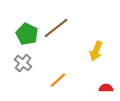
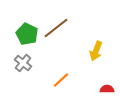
orange line: moved 3 px right
red semicircle: moved 1 px right, 1 px down
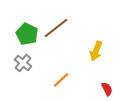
red semicircle: rotated 64 degrees clockwise
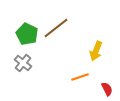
orange line: moved 19 px right, 3 px up; rotated 24 degrees clockwise
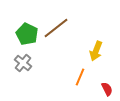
orange line: rotated 48 degrees counterclockwise
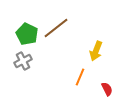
gray cross: moved 2 px up; rotated 24 degrees clockwise
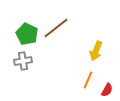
gray cross: rotated 18 degrees clockwise
orange line: moved 8 px right, 3 px down
red semicircle: moved 1 px down; rotated 56 degrees clockwise
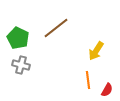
green pentagon: moved 9 px left, 4 px down
yellow arrow: rotated 12 degrees clockwise
gray cross: moved 2 px left, 4 px down; rotated 24 degrees clockwise
orange line: rotated 30 degrees counterclockwise
